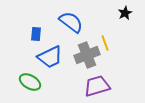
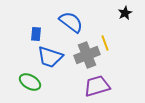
blue trapezoid: rotated 44 degrees clockwise
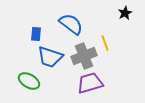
blue semicircle: moved 2 px down
gray cross: moved 3 px left, 1 px down
green ellipse: moved 1 px left, 1 px up
purple trapezoid: moved 7 px left, 3 px up
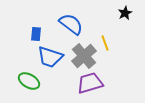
gray cross: rotated 20 degrees counterclockwise
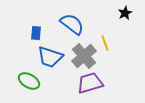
blue semicircle: moved 1 px right
blue rectangle: moved 1 px up
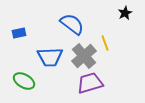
blue rectangle: moved 17 px left; rotated 72 degrees clockwise
blue trapezoid: rotated 20 degrees counterclockwise
green ellipse: moved 5 px left
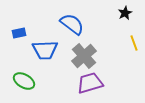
yellow line: moved 29 px right
blue trapezoid: moved 5 px left, 7 px up
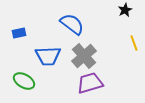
black star: moved 3 px up
blue trapezoid: moved 3 px right, 6 px down
